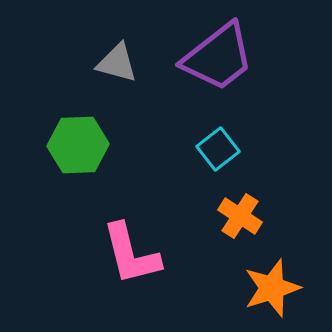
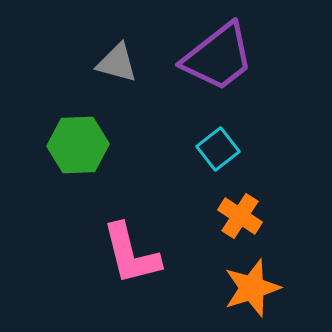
orange star: moved 20 px left
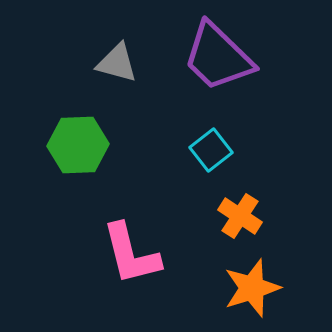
purple trapezoid: rotated 82 degrees clockwise
cyan square: moved 7 px left, 1 px down
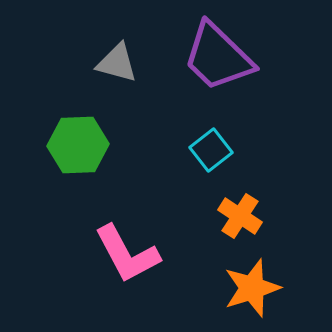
pink L-shape: moved 4 px left; rotated 14 degrees counterclockwise
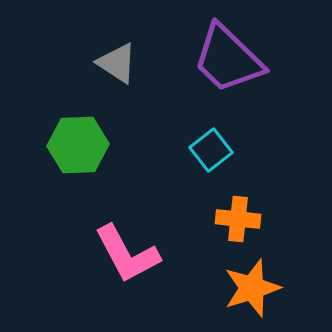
purple trapezoid: moved 10 px right, 2 px down
gray triangle: rotated 18 degrees clockwise
orange cross: moved 2 px left, 3 px down; rotated 27 degrees counterclockwise
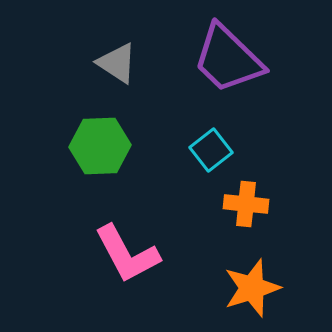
green hexagon: moved 22 px right, 1 px down
orange cross: moved 8 px right, 15 px up
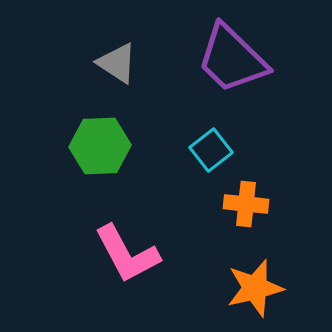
purple trapezoid: moved 4 px right
orange star: moved 3 px right; rotated 4 degrees clockwise
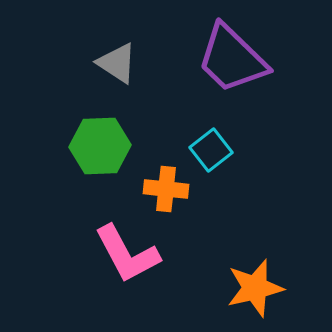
orange cross: moved 80 px left, 15 px up
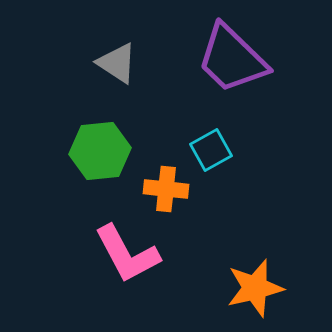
green hexagon: moved 5 px down; rotated 4 degrees counterclockwise
cyan square: rotated 9 degrees clockwise
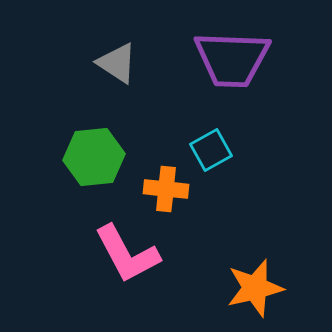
purple trapezoid: rotated 42 degrees counterclockwise
green hexagon: moved 6 px left, 6 px down
